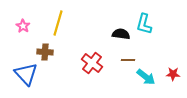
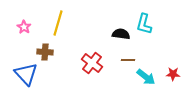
pink star: moved 1 px right, 1 px down
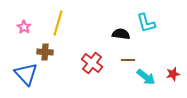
cyan L-shape: moved 2 px right, 1 px up; rotated 30 degrees counterclockwise
red star: rotated 16 degrees counterclockwise
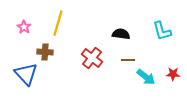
cyan L-shape: moved 16 px right, 8 px down
red cross: moved 5 px up
red star: rotated 16 degrees clockwise
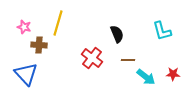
pink star: rotated 16 degrees counterclockwise
black semicircle: moved 4 px left; rotated 60 degrees clockwise
brown cross: moved 6 px left, 7 px up
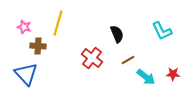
cyan L-shape: rotated 10 degrees counterclockwise
brown cross: moved 1 px left, 1 px down
brown line: rotated 32 degrees counterclockwise
